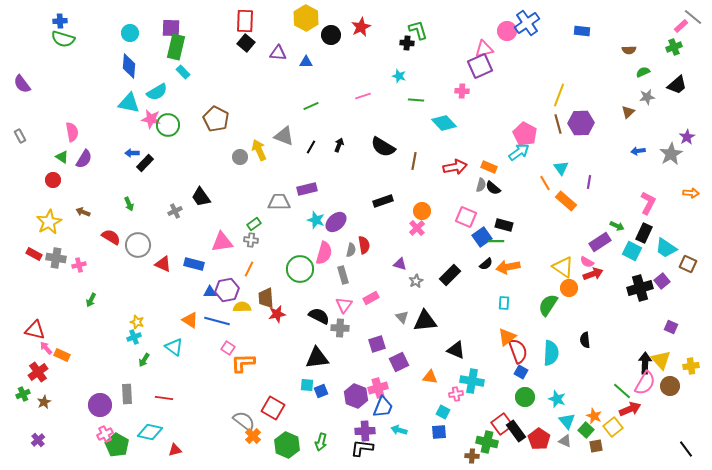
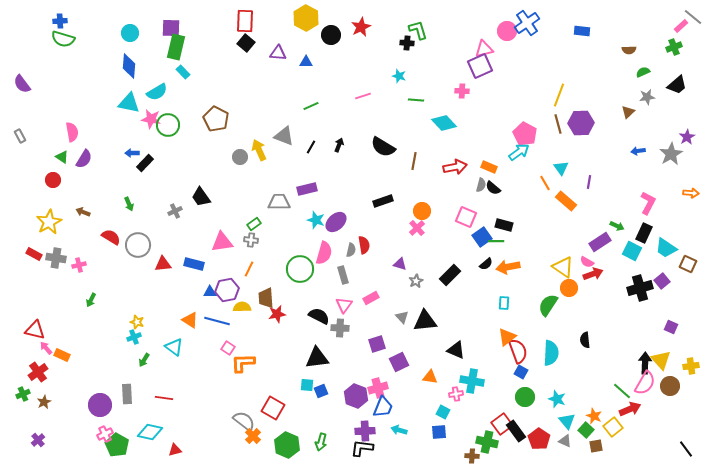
red triangle at (163, 264): rotated 30 degrees counterclockwise
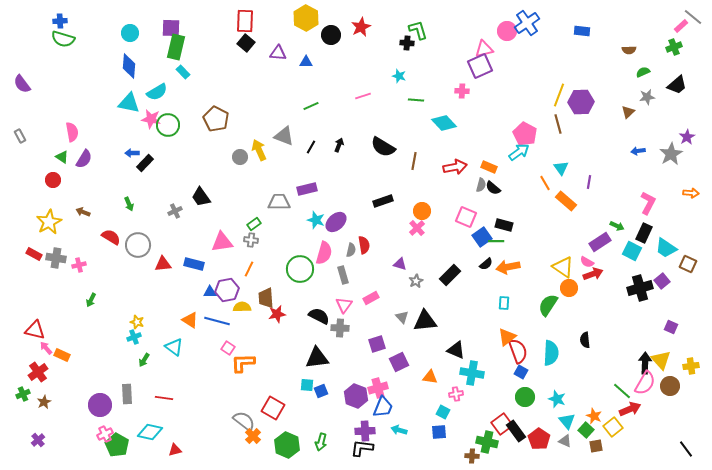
purple hexagon at (581, 123): moved 21 px up
cyan cross at (472, 381): moved 8 px up
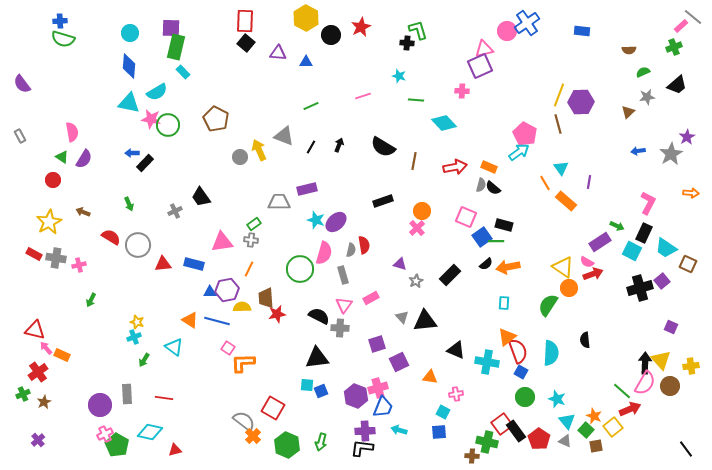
cyan cross at (472, 373): moved 15 px right, 11 px up
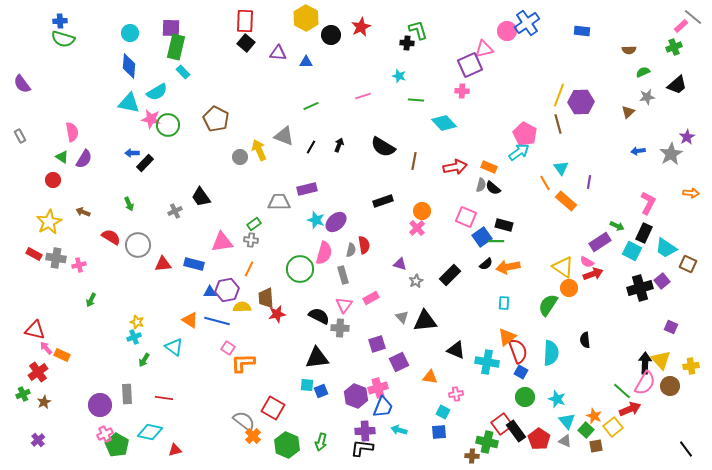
purple square at (480, 66): moved 10 px left, 1 px up
